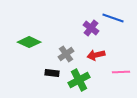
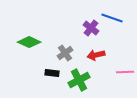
blue line: moved 1 px left
gray cross: moved 1 px left, 1 px up
pink line: moved 4 px right
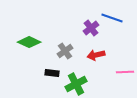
purple cross: rotated 14 degrees clockwise
gray cross: moved 2 px up
green cross: moved 3 px left, 4 px down
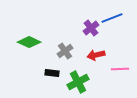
blue line: rotated 40 degrees counterclockwise
pink line: moved 5 px left, 3 px up
green cross: moved 2 px right, 2 px up
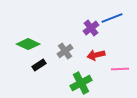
green diamond: moved 1 px left, 2 px down
black rectangle: moved 13 px left, 8 px up; rotated 40 degrees counterclockwise
green cross: moved 3 px right, 1 px down
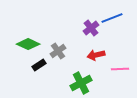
gray cross: moved 7 px left
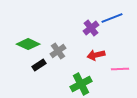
green cross: moved 1 px down
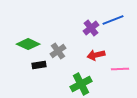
blue line: moved 1 px right, 2 px down
black rectangle: rotated 24 degrees clockwise
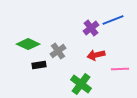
green cross: rotated 25 degrees counterclockwise
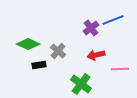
gray cross: rotated 14 degrees counterclockwise
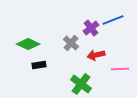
gray cross: moved 13 px right, 8 px up
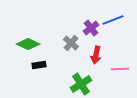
red arrow: rotated 66 degrees counterclockwise
green cross: rotated 20 degrees clockwise
